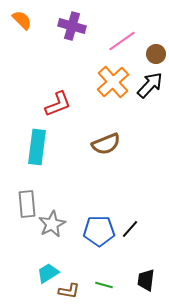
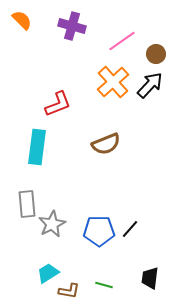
black trapezoid: moved 4 px right, 2 px up
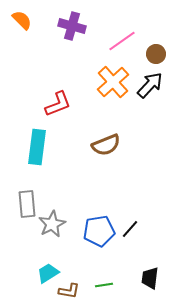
brown semicircle: moved 1 px down
blue pentagon: rotated 8 degrees counterclockwise
green line: rotated 24 degrees counterclockwise
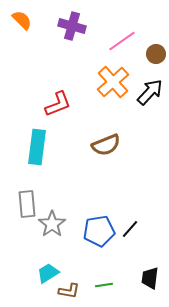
black arrow: moved 7 px down
gray star: rotated 8 degrees counterclockwise
